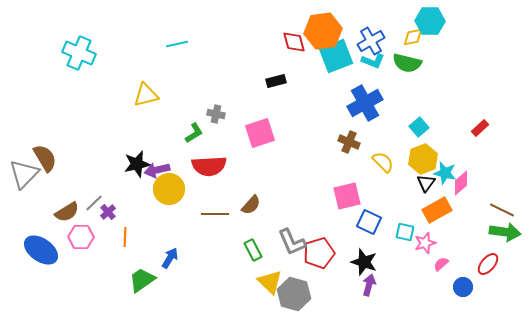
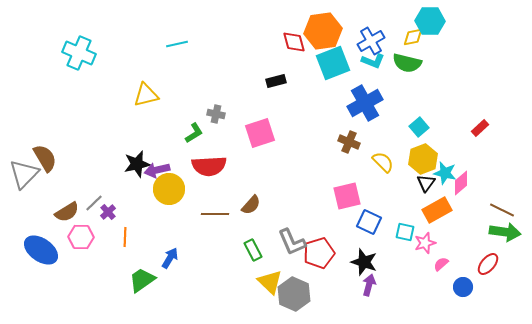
cyan square at (336, 56): moved 3 px left, 7 px down
gray hexagon at (294, 294): rotated 8 degrees clockwise
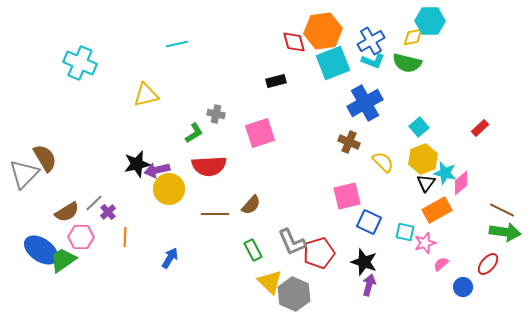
cyan cross at (79, 53): moved 1 px right, 10 px down
green trapezoid at (142, 280): moved 79 px left, 20 px up
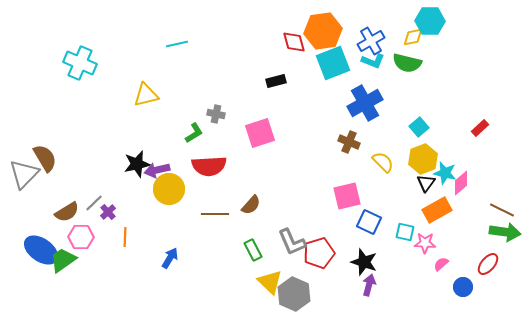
pink star at (425, 243): rotated 20 degrees clockwise
